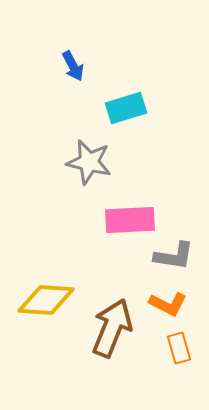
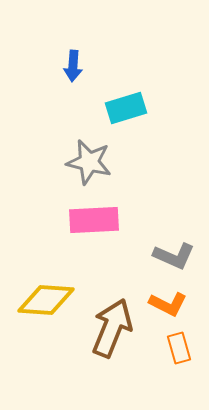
blue arrow: rotated 32 degrees clockwise
pink rectangle: moved 36 px left
gray L-shape: rotated 15 degrees clockwise
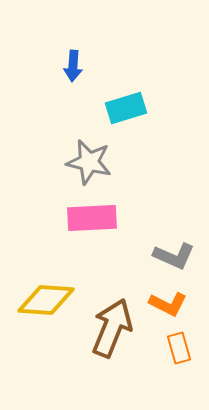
pink rectangle: moved 2 px left, 2 px up
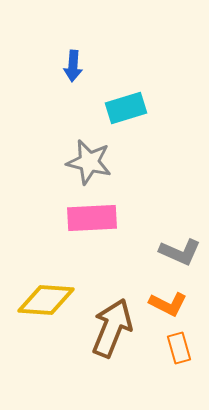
gray L-shape: moved 6 px right, 4 px up
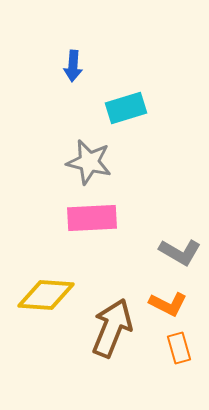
gray L-shape: rotated 6 degrees clockwise
yellow diamond: moved 5 px up
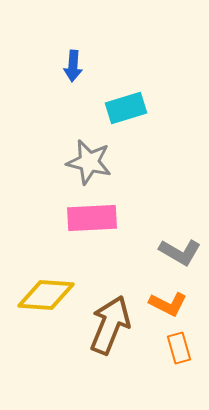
brown arrow: moved 2 px left, 3 px up
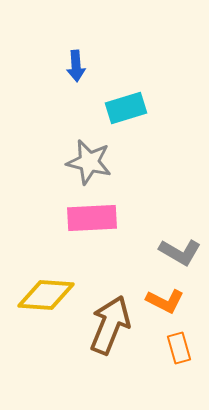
blue arrow: moved 3 px right; rotated 8 degrees counterclockwise
orange L-shape: moved 3 px left, 3 px up
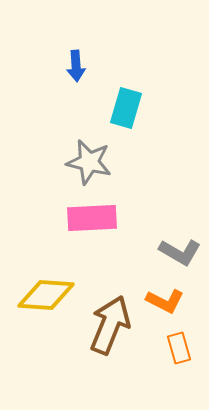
cyan rectangle: rotated 57 degrees counterclockwise
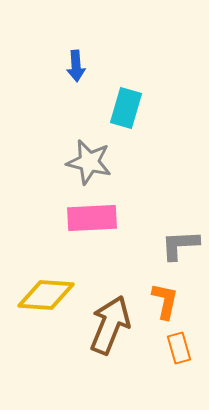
gray L-shape: moved 7 px up; rotated 147 degrees clockwise
orange L-shape: rotated 105 degrees counterclockwise
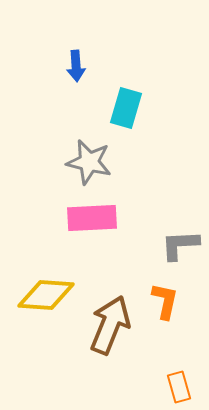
orange rectangle: moved 39 px down
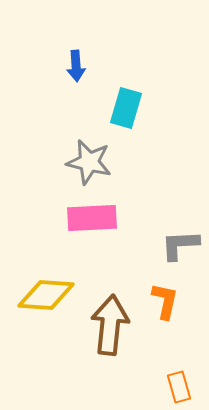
brown arrow: rotated 16 degrees counterclockwise
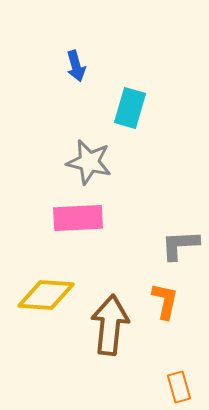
blue arrow: rotated 12 degrees counterclockwise
cyan rectangle: moved 4 px right
pink rectangle: moved 14 px left
